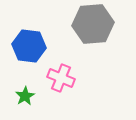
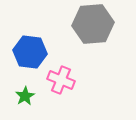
blue hexagon: moved 1 px right, 6 px down
pink cross: moved 2 px down
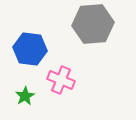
blue hexagon: moved 3 px up
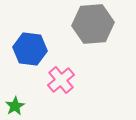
pink cross: rotated 28 degrees clockwise
green star: moved 10 px left, 10 px down
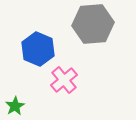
blue hexagon: moved 8 px right; rotated 16 degrees clockwise
pink cross: moved 3 px right
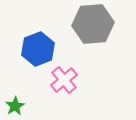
blue hexagon: rotated 16 degrees clockwise
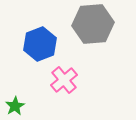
blue hexagon: moved 2 px right, 5 px up
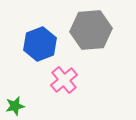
gray hexagon: moved 2 px left, 6 px down
green star: rotated 18 degrees clockwise
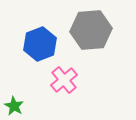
green star: moved 1 px left; rotated 30 degrees counterclockwise
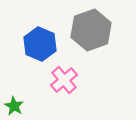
gray hexagon: rotated 15 degrees counterclockwise
blue hexagon: rotated 16 degrees counterclockwise
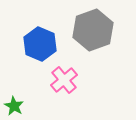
gray hexagon: moved 2 px right
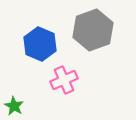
pink cross: rotated 16 degrees clockwise
